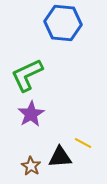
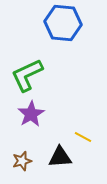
yellow line: moved 6 px up
brown star: moved 9 px left, 5 px up; rotated 24 degrees clockwise
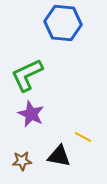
purple star: rotated 16 degrees counterclockwise
black triangle: moved 1 px left, 1 px up; rotated 15 degrees clockwise
brown star: rotated 12 degrees clockwise
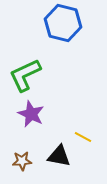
blue hexagon: rotated 9 degrees clockwise
green L-shape: moved 2 px left
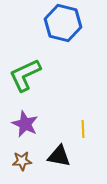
purple star: moved 6 px left, 10 px down
yellow line: moved 8 px up; rotated 60 degrees clockwise
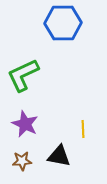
blue hexagon: rotated 15 degrees counterclockwise
green L-shape: moved 2 px left
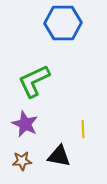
green L-shape: moved 11 px right, 6 px down
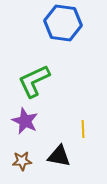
blue hexagon: rotated 9 degrees clockwise
purple star: moved 3 px up
